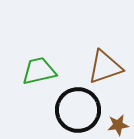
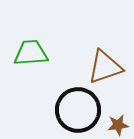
green trapezoid: moved 8 px left, 18 px up; rotated 9 degrees clockwise
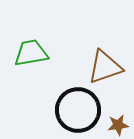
green trapezoid: rotated 6 degrees counterclockwise
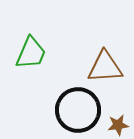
green trapezoid: rotated 123 degrees clockwise
brown triangle: rotated 15 degrees clockwise
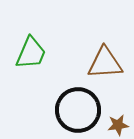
brown triangle: moved 4 px up
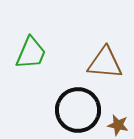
brown triangle: rotated 9 degrees clockwise
brown star: rotated 20 degrees clockwise
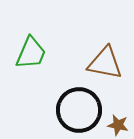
brown triangle: rotated 6 degrees clockwise
black circle: moved 1 px right
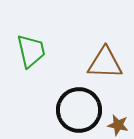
green trapezoid: moved 2 px up; rotated 36 degrees counterclockwise
brown triangle: rotated 9 degrees counterclockwise
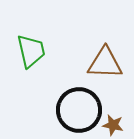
brown star: moved 5 px left
